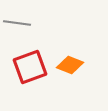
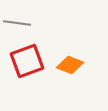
red square: moved 3 px left, 6 px up
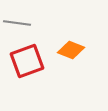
orange diamond: moved 1 px right, 15 px up
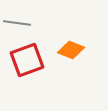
red square: moved 1 px up
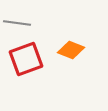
red square: moved 1 px left, 1 px up
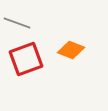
gray line: rotated 12 degrees clockwise
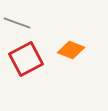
red square: rotated 8 degrees counterclockwise
